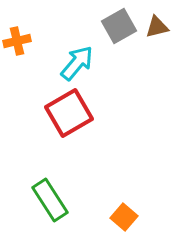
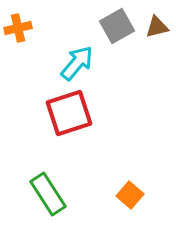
gray square: moved 2 px left
orange cross: moved 1 px right, 13 px up
red square: rotated 12 degrees clockwise
green rectangle: moved 2 px left, 6 px up
orange square: moved 6 px right, 22 px up
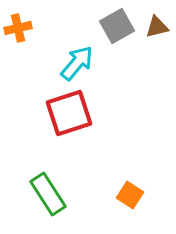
orange square: rotated 8 degrees counterclockwise
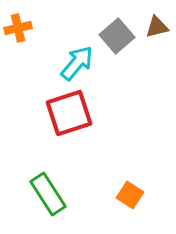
gray square: moved 10 px down; rotated 12 degrees counterclockwise
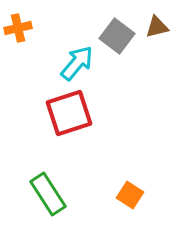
gray square: rotated 12 degrees counterclockwise
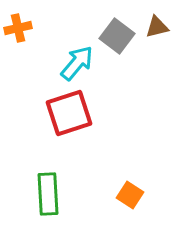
green rectangle: rotated 30 degrees clockwise
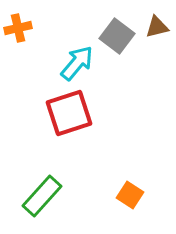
green rectangle: moved 6 px left, 2 px down; rotated 45 degrees clockwise
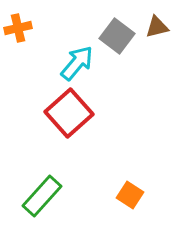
red square: rotated 24 degrees counterclockwise
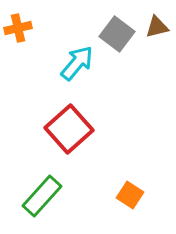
gray square: moved 2 px up
red square: moved 16 px down
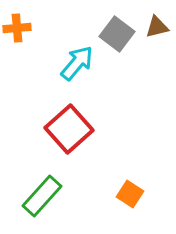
orange cross: moved 1 px left; rotated 8 degrees clockwise
orange square: moved 1 px up
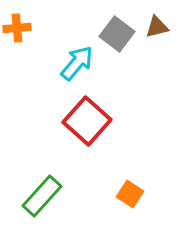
red square: moved 18 px right, 8 px up; rotated 6 degrees counterclockwise
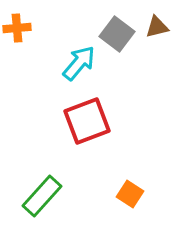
cyan arrow: moved 2 px right
red square: rotated 27 degrees clockwise
